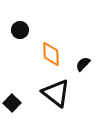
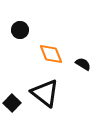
orange diamond: rotated 20 degrees counterclockwise
black semicircle: rotated 77 degrees clockwise
black triangle: moved 11 px left
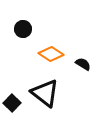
black circle: moved 3 px right, 1 px up
orange diamond: rotated 35 degrees counterclockwise
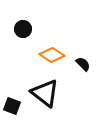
orange diamond: moved 1 px right, 1 px down
black semicircle: rotated 14 degrees clockwise
black square: moved 3 px down; rotated 24 degrees counterclockwise
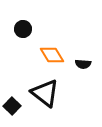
orange diamond: rotated 25 degrees clockwise
black semicircle: rotated 140 degrees clockwise
black square: rotated 24 degrees clockwise
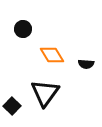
black semicircle: moved 3 px right
black triangle: rotated 28 degrees clockwise
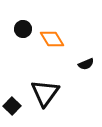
orange diamond: moved 16 px up
black semicircle: rotated 28 degrees counterclockwise
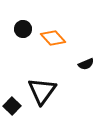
orange diamond: moved 1 px right, 1 px up; rotated 10 degrees counterclockwise
black triangle: moved 3 px left, 2 px up
